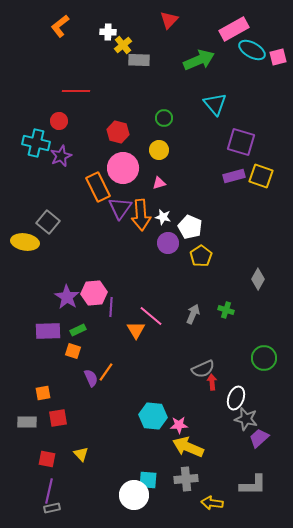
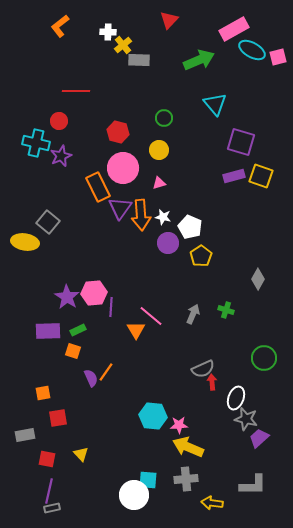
gray rectangle at (27, 422): moved 2 px left, 13 px down; rotated 12 degrees counterclockwise
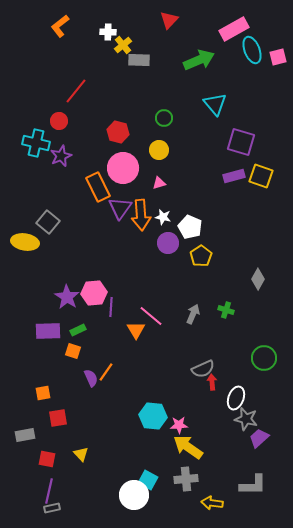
cyan ellipse at (252, 50): rotated 40 degrees clockwise
red line at (76, 91): rotated 52 degrees counterclockwise
yellow arrow at (188, 447): rotated 12 degrees clockwise
cyan square at (148, 480): rotated 24 degrees clockwise
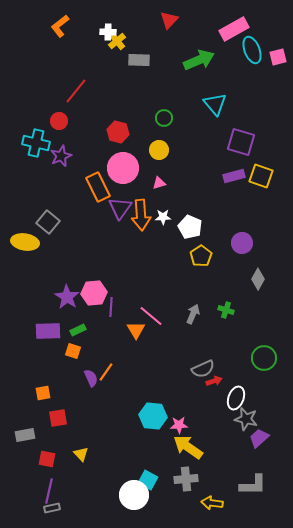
yellow cross at (123, 45): moved 6 px left, 4 px up
white star at (163, 217): rotated 14 degrees counterclockwise
purple circle at (168, 243): moved 74 px right
red arrow at (212, 382): moved 2 px right, 1 px up; rotated 77 degrees clockwise
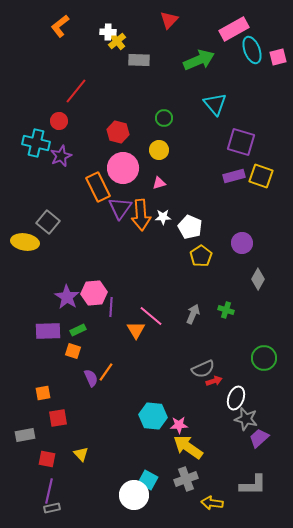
gray cross at (186, 479): rotated 15 degrees counterclockwise
